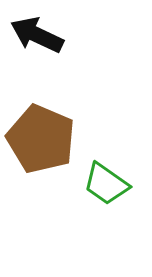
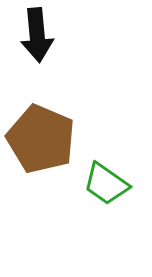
black arrow: rotated 120 degrees counterclockwise
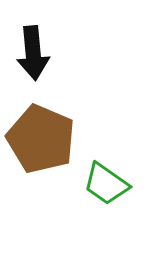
black arrow: moved 4 px left, 18 px down
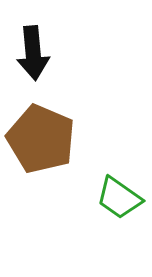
green trapezoid: moved 13 px right, 14 px down
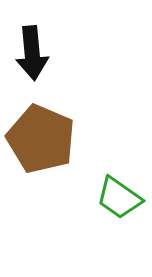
black arrow: moved 1 px left
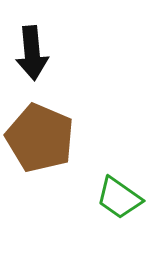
brown pentagon: moved 1 px left, 1 px up
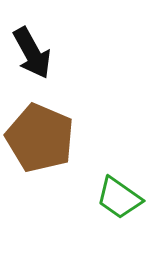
black arrow: rotated 24 degrees counterclockwise
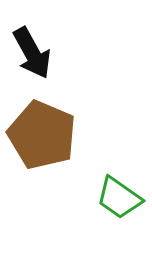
brown pentagon: moved 2 px right, 3 px up
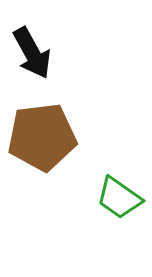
brown pentagon: moved 2 px down; rotated 30 degrees counterclockwise
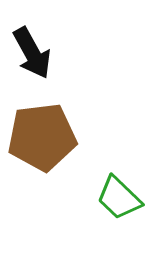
green trapezoid: rotated 9 degrees clockwise
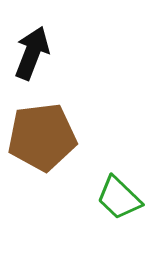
black arrow: rotated 130 degrees counterclockwise
